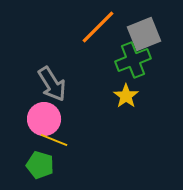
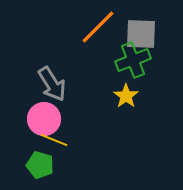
gray square: moved 3 px left; rotated 24 degrees clockwise
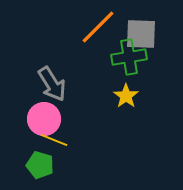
green cross: moved 4 px left, 3 px up; rotated 12 degrees clockwise
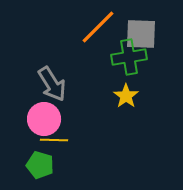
yellow line: rotated 20 degrees counterclockwise
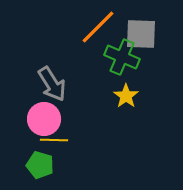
green cross: moved 7 px left; rotated 32 degrees clockwise
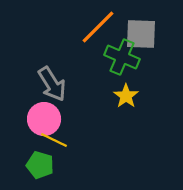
yellow line: rotated 24 degrees clockwise
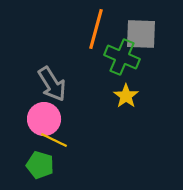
orange line: moved 2 px left, 2 px down; rotated 30 degrees counterclockwise
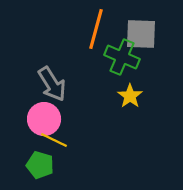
yellow star: moved 4 px right
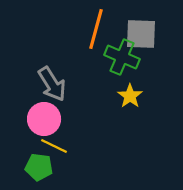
yellow line: moved 6 px down
green pentagon: moved 1 px left, 2 px down; rotated 8 degrees counterclockwise
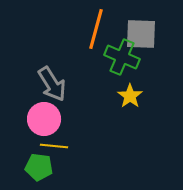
yellow line: rotated 20 degrees counterclockwise
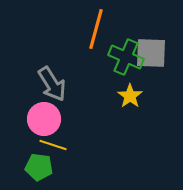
gray square: moved 10 px right, 19 px down
green cross: moved 4 px right
yellow line: moved 1 px left, 1 px up; rotated 12 degrees clockwise
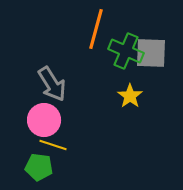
green cross: moved 6 px up
pink circle: moved 1 px down
